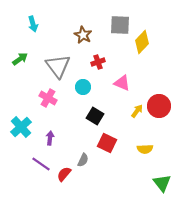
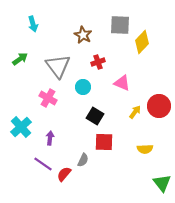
yellow arrow: moved 2 px left, 1 px down
red square: moved 3 px left, 1 px up; rotated 24 degrees counterclockwise
purple line: moved 2 px right
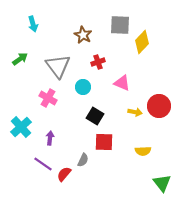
yellow arrow: rotated 64 degrees clockwise
yellow semicircle: moved 2 px left, 2 px down
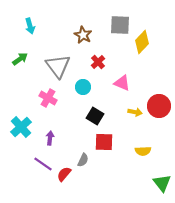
cyan arrow: moved 3 px left, 2 px down
red cross: rotated 24 degrees counterclockwise
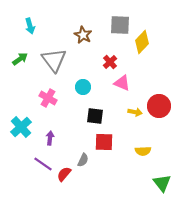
red cross: moved 12 px right
gray triangle: moved 4 px left, 6 px up
black square: rotated 24 degrees counterclockwise
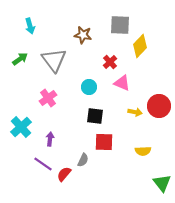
brown star: rotated 18 degrees counterclockwise
yellow diamond: moved 2 px left, 4 px down
cyan circle: moved 6 px right
pink cross: rotated 24 degrees clockwise
purple arrow: moved 1 px down
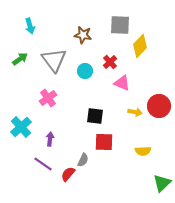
cyan circle: moved 4 px left, 16 px up
red semicircle: moved 4 px right
green triangle: rotated 24 degrees clockwise
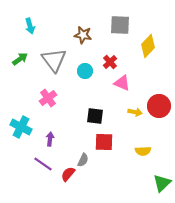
yellow diamond: moved 8 px right
cyan cross: rotated 20 degrees counterclockwise
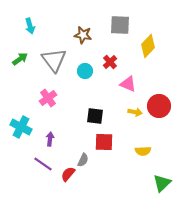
pink triangle: moved 6 px right, 1 px down
